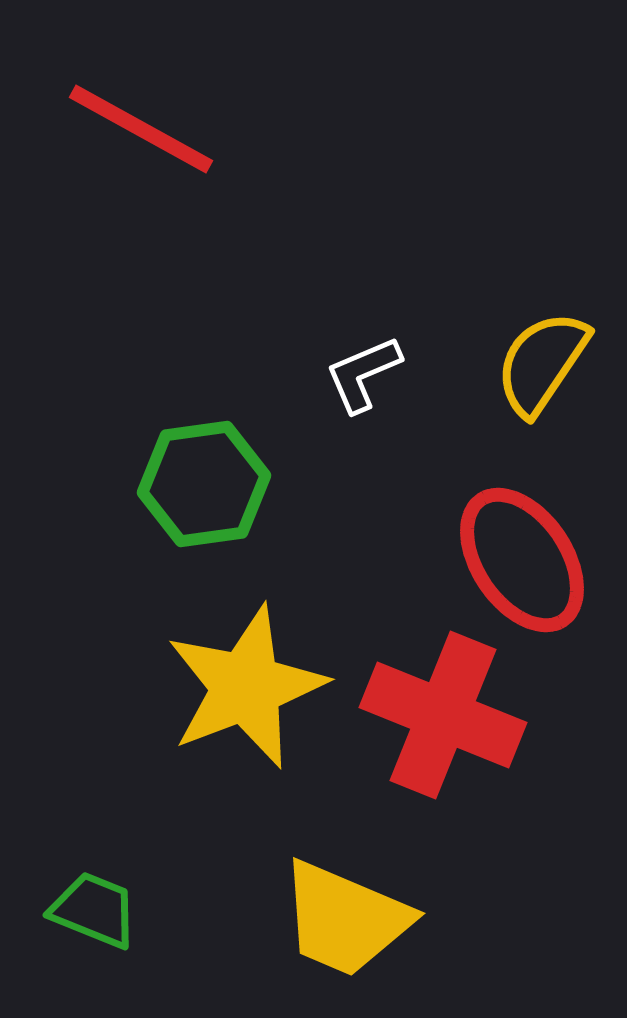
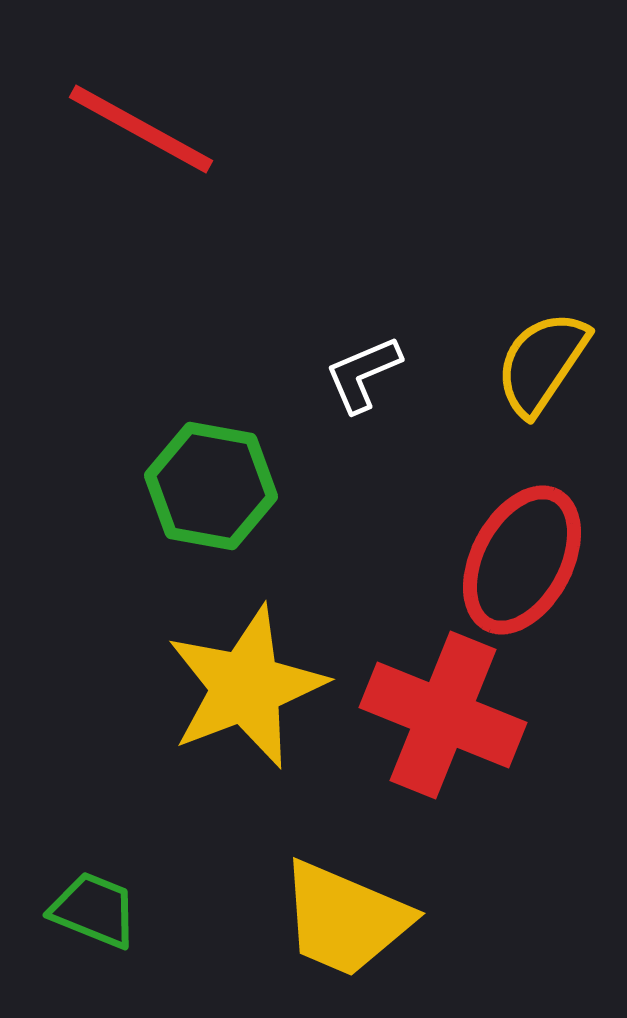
green hexagon: moved 7 px right, 2 px down; rotated 18 degrees clockwise
red ellipse: rotated 62 degrees clockwise
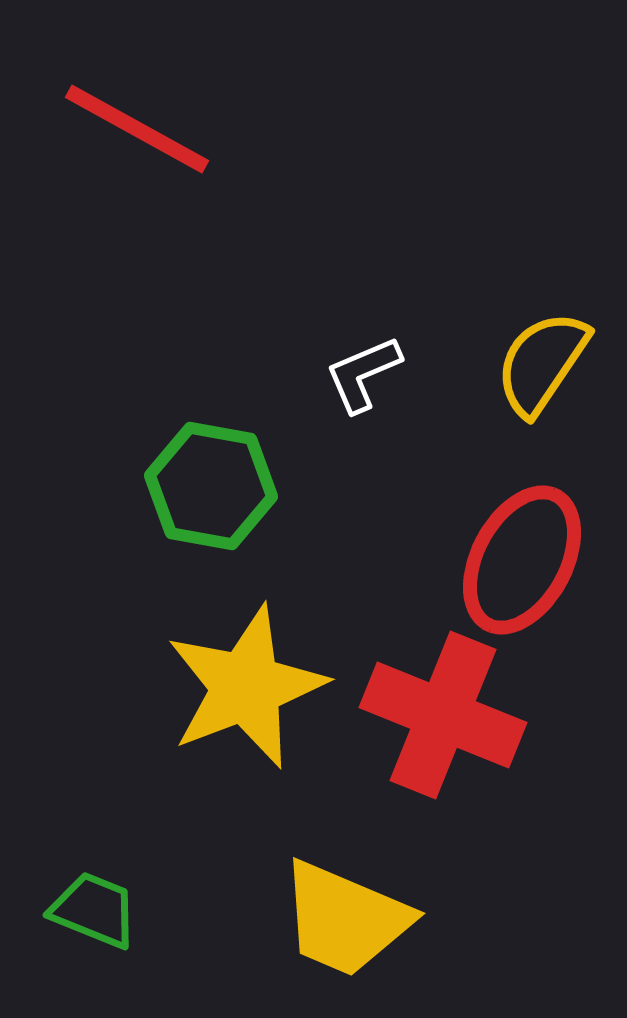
red line: moved 4 px left
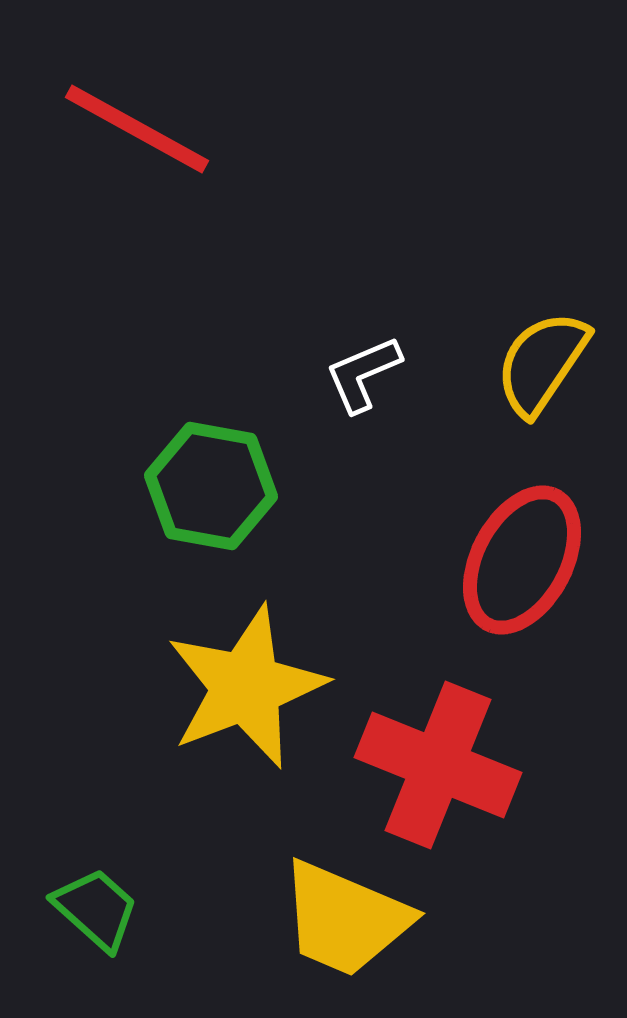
red cross: moved 5 px left, 50 px down
green trapezoid: moved 2 px right, 1 px up; rotated 20 degrees clockwise
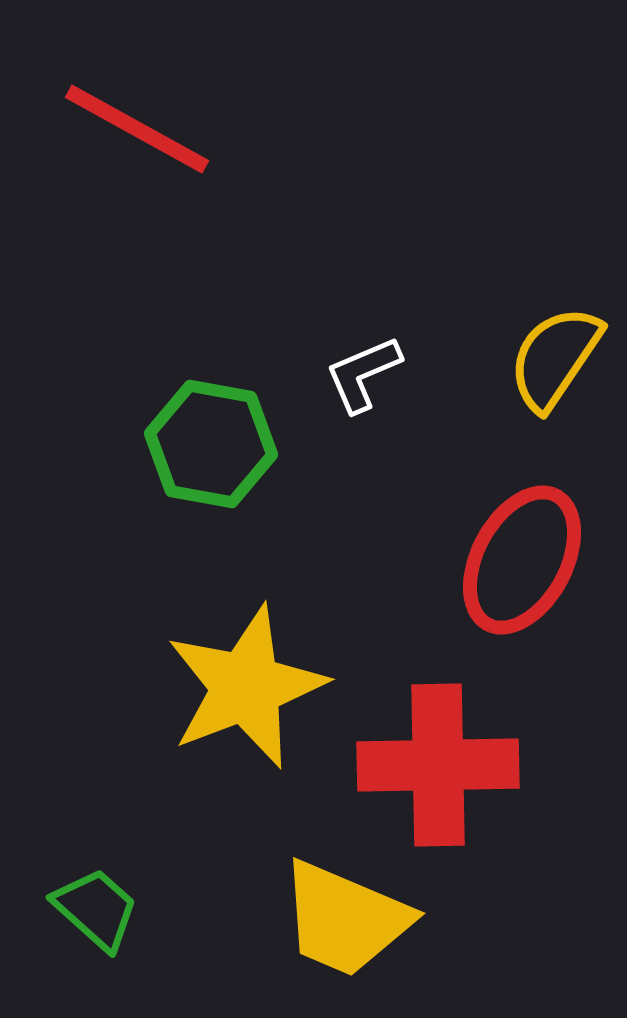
yellow semicircle: moved 13 px right, 5 px up
green hexagon: moved 42 px up
red cross: rotated 23 degrees counterclockwise
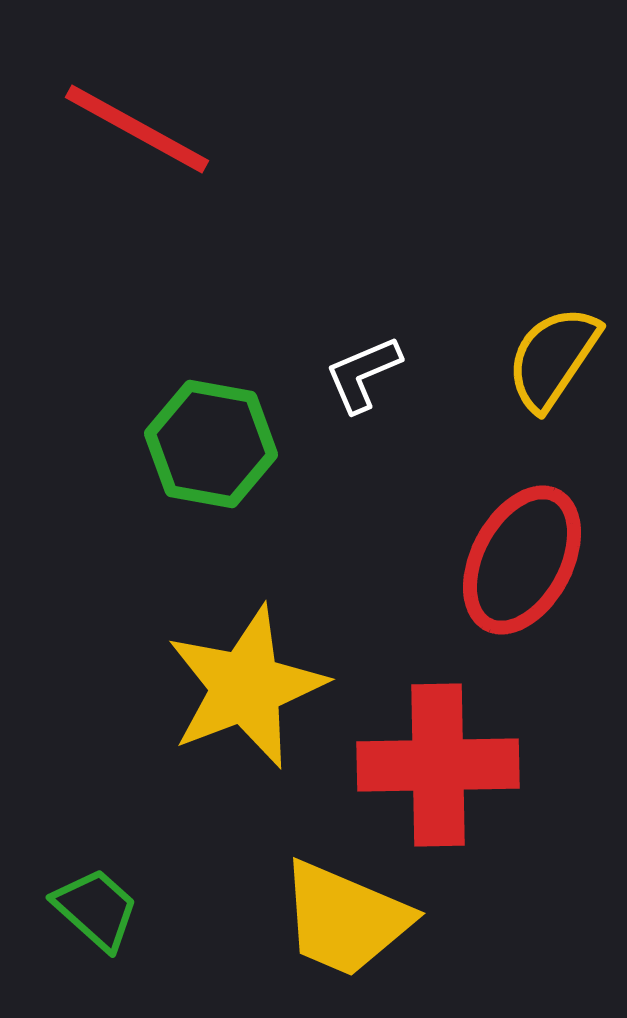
yellow semicircle: moved 2 px left
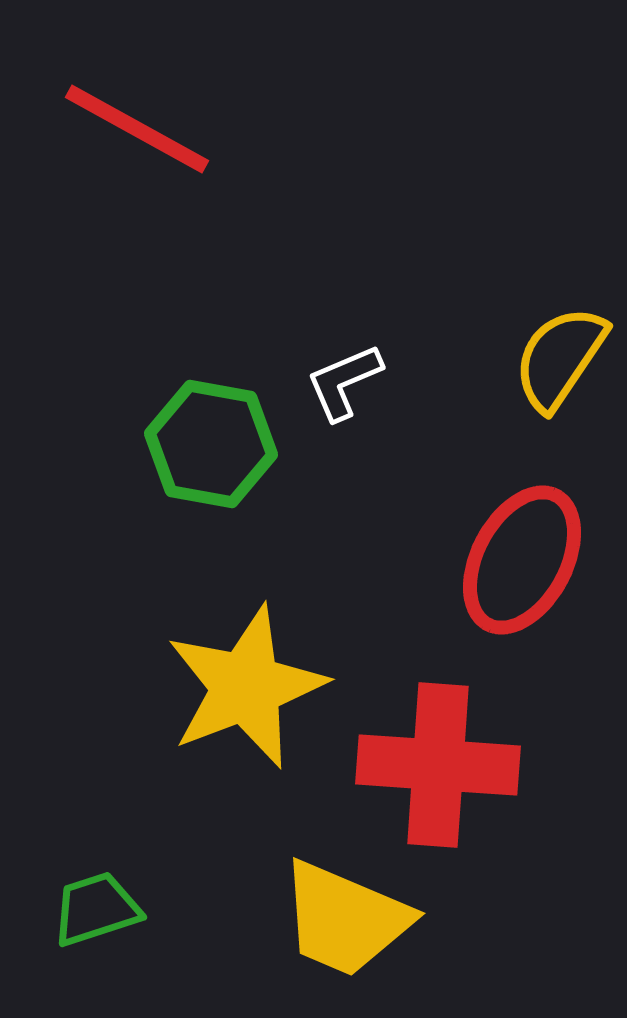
yellow semicircle: moved 7 px right
white L-shape: moved 19 px left, 8 px down
red cross: rotated 5 degrees clockwise
green trapezoid: rotated 60 degrees counterclockwise
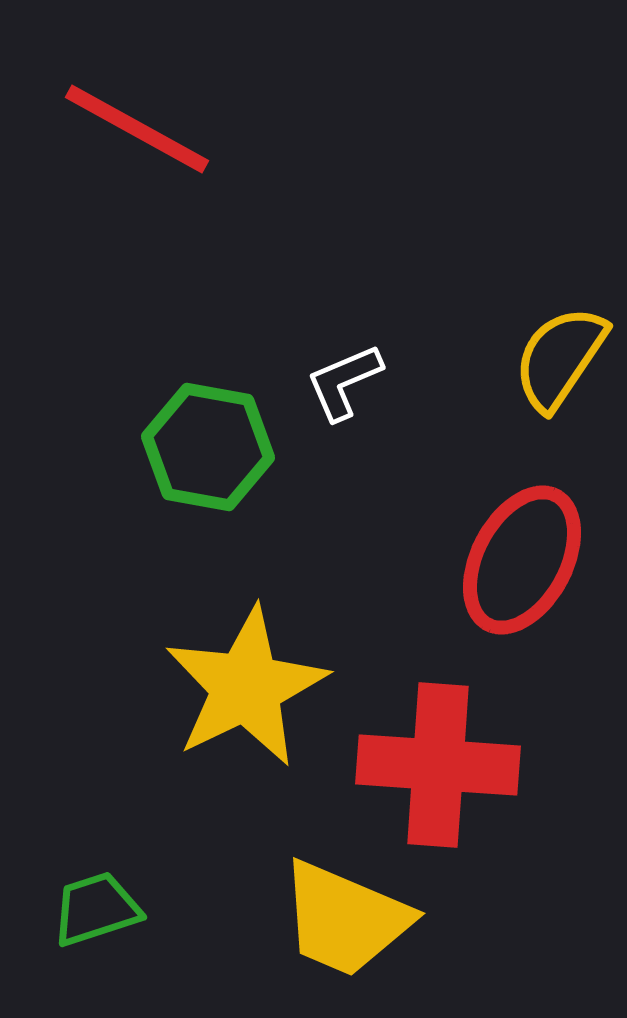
green hexagon: moved 3 px left, 3 px down
yellow star: rotated 5 degrees counterclockwise
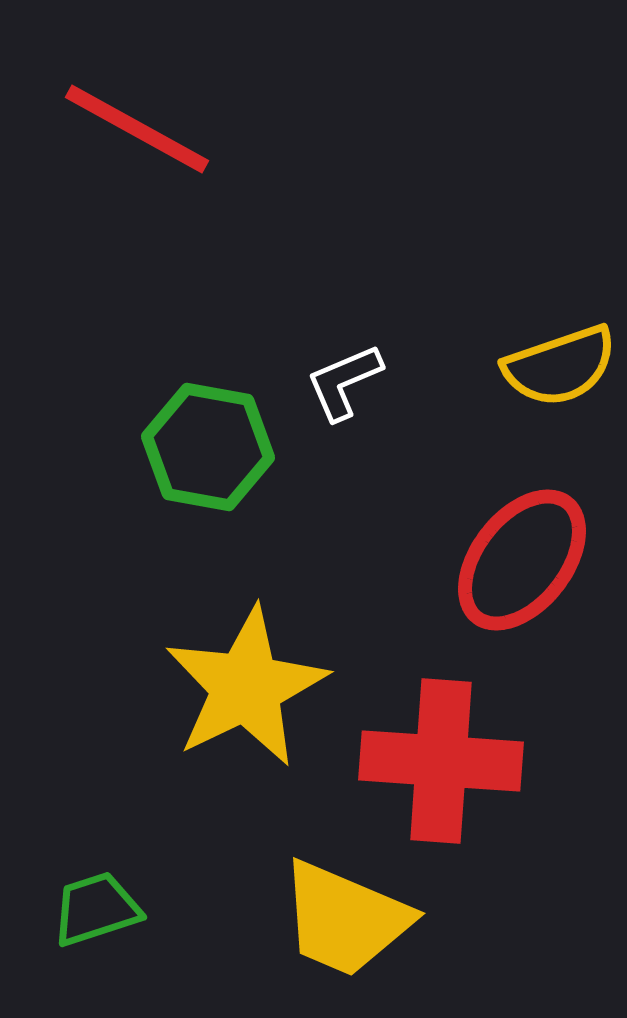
yellow semicircle: moved 8 px down; rotated 143 degrees counterclockwise
red ellipse: rotated 10 degrees clockwise
red cross: moved 3 px right, 4 px up
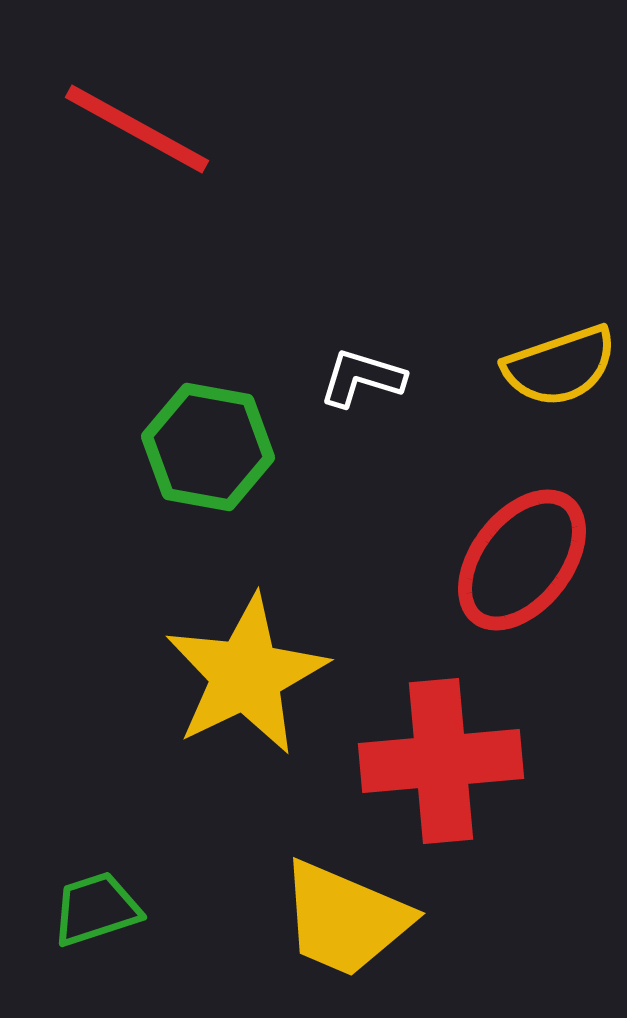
white L-shape: moved 18 px right, 4 px up; rotated 40 degrees clockwise
yellow star: moved 12 px up
red cross: rotated 9 degrees counterclockwise
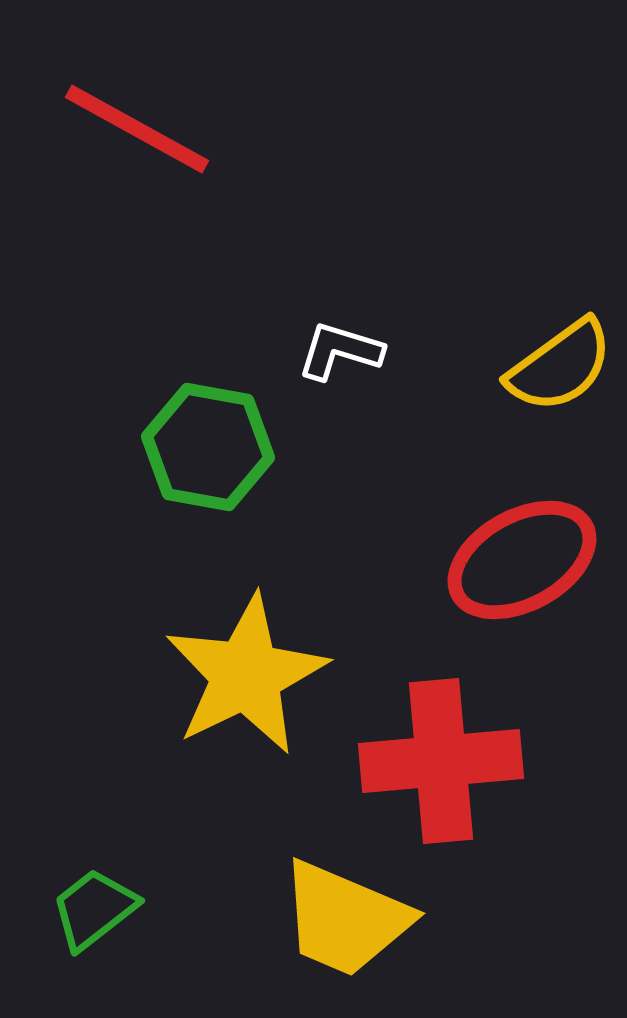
yellow semicircle: rotated 17 degrees counterclockwise
white L-shape: moved 22 px left, 27 px up
red ellipse: rotated 23 degrees clockwise
green trapezoid: moved 2 px left; rotated 20 degrees counterclockwise
